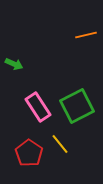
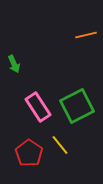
green arrow: rotated 42 degrees clockwise
yellow line: moved 1 px down
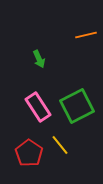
green arrow: moved 25 px right, 5 px up
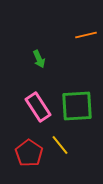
green square: rotated 24 degrees clockwise
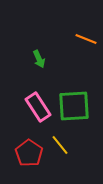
orange line: moved 4 px down; rotated 35 degrees clockwise
green square: moved 3 px left
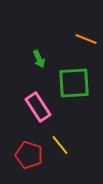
green square: moved 23 px up
red pentagon: moved 2 px down; rotated 16 degrees counterclockwise
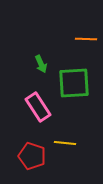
orange line: rotated 20 degrees counterclockwise
green arrow: moved 2 px right, 5 px down
yellow line: moved 5 px right, 2 px up; rotated 45 degrees counterclockwise
red pentagon: moved 3 px right, 1 px down
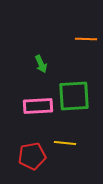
green square: moved 13 px down
pink rectangle: moved 1 px up; rotated 60 degrees counterclockwise
red pentagon: rotated 28 degrees counterclockwise
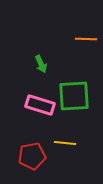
pink rectangle: moved 2 px right, 1 px up; rotated 20 degrees clockwise
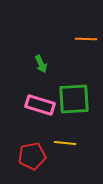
green square: moved 3 px down
